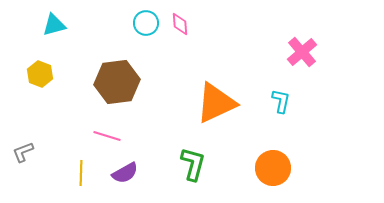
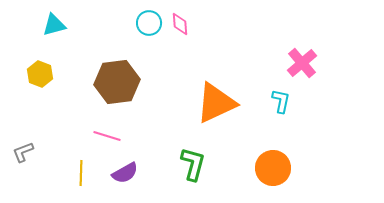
cyan circle: moved 3 px right
pink cross: moved 11 px down
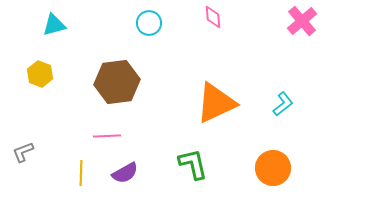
pink diamond: moved 33 px right, 7 px up
pink cross: moved 42 px up
cyan L-shape: moved 2 px right, 3 px down; rotated 40 degrees clockwise
pink line: rotated 20 degrees counterclockwise
green L-shape: rotated 28 degrees counterclockwise
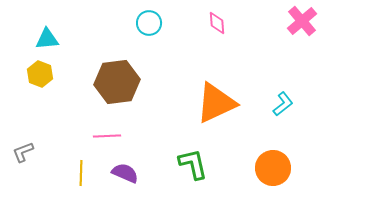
pink diamond: moved 4 px right, 6 px down
cyan triangle: moved 7 px left, 14 px down; rotated 10 degrees clockwise
purple semicircle: rotated 128 degrees counterclockwise
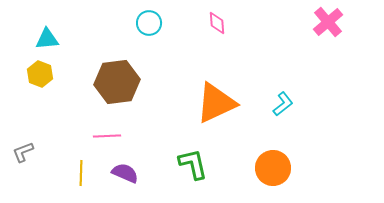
pink cross: moved 26 px right, 1 px down
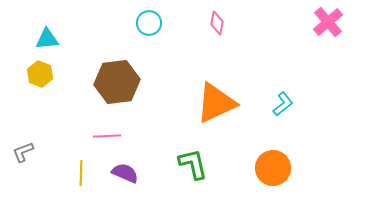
pink diamond: rotated 15 degrees clockwise
